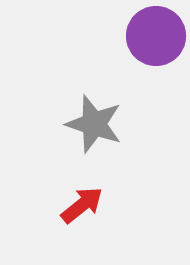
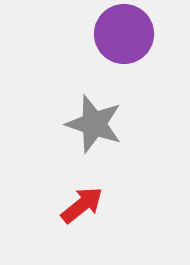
purple circle: moved 32 px left, 2 px up
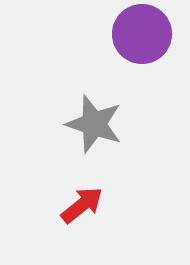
purple circle: moved 18 px right
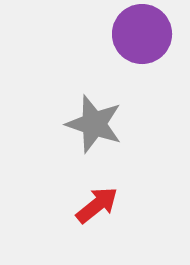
red arrow: moved 15 px right
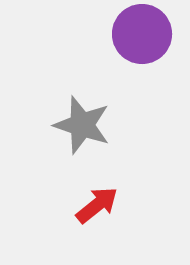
gray star: moved 12 px left, 1 px down
